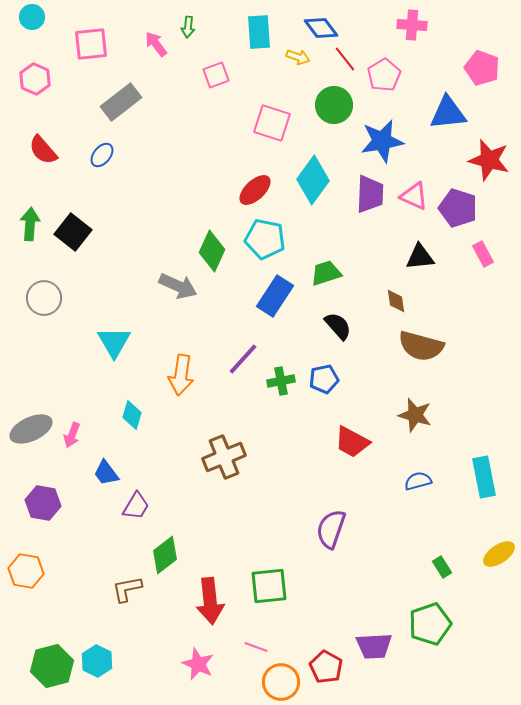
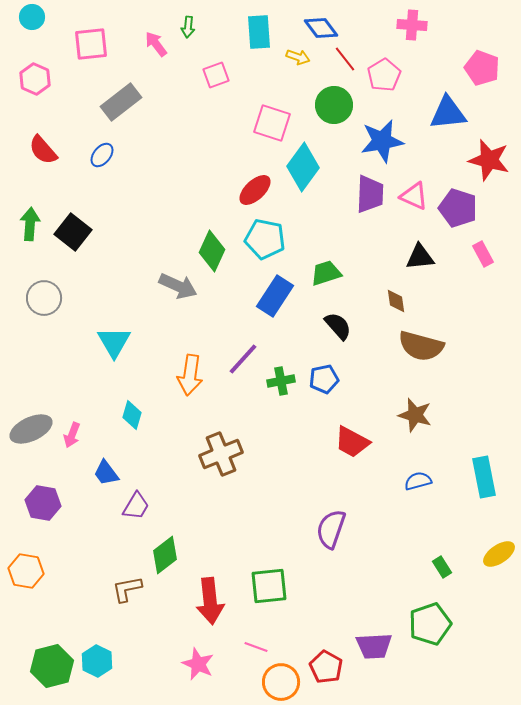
cyan diamond at (313, 180): moved 10 px left, 13 px up
orange arrow at (181, 375): moved 9 px right
brown cross at (224, 457): moved 3 px left, 3 px up
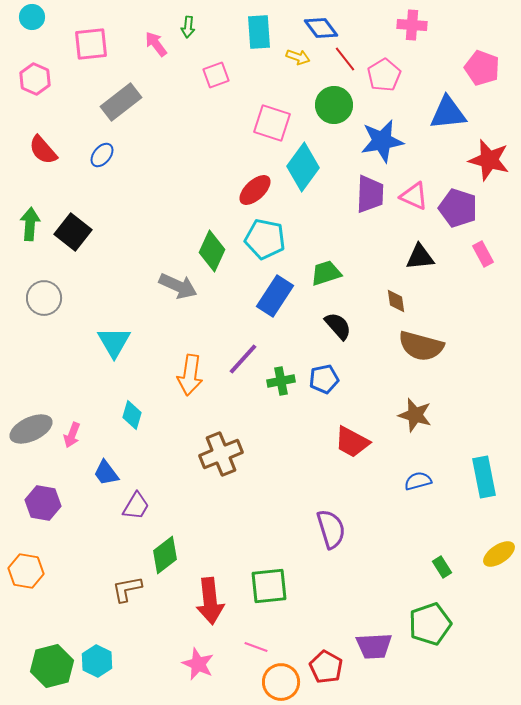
purple semicircle at (331, 529): rotated 144 degrees clockwise
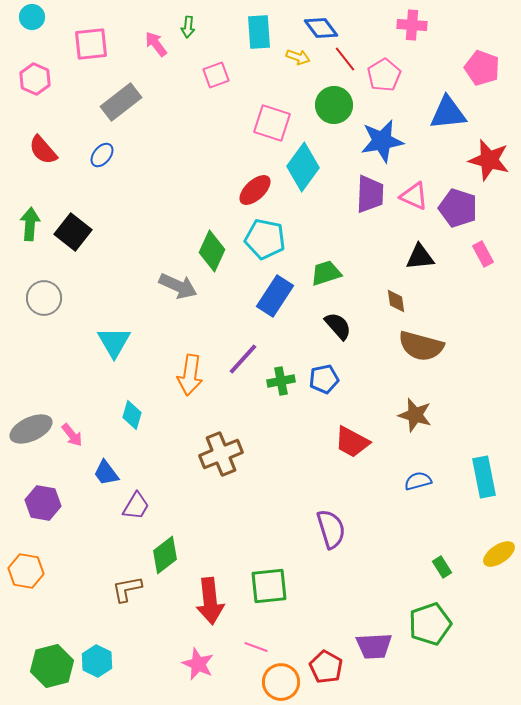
pink arrow at (72, 435): rotated 60 degrees counterclockwise
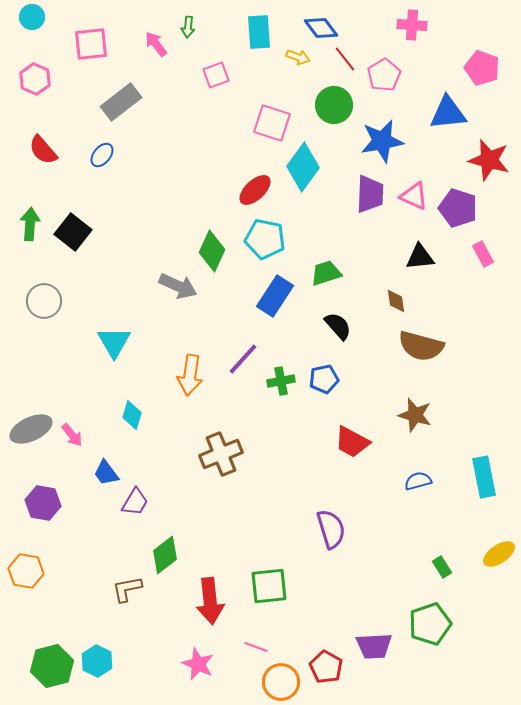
gray circle at (44, 298): moved 3 px down
purple trapezoid at (136, 506): moved 1 px left, 4 px up
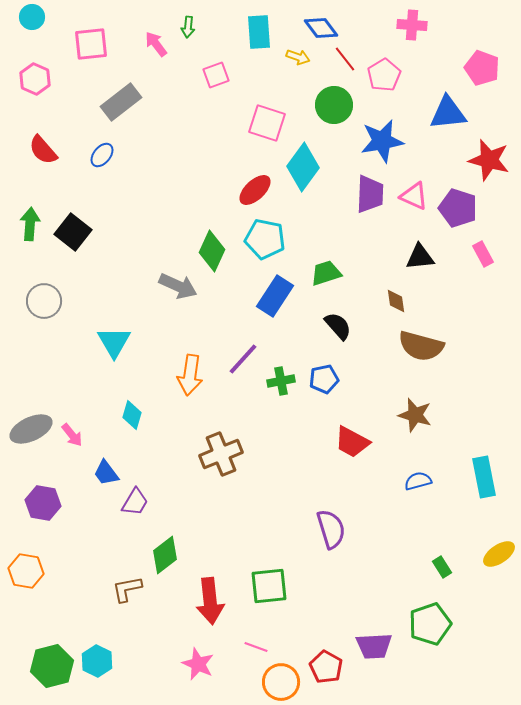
pink square at (272, 123): moved 5 px left
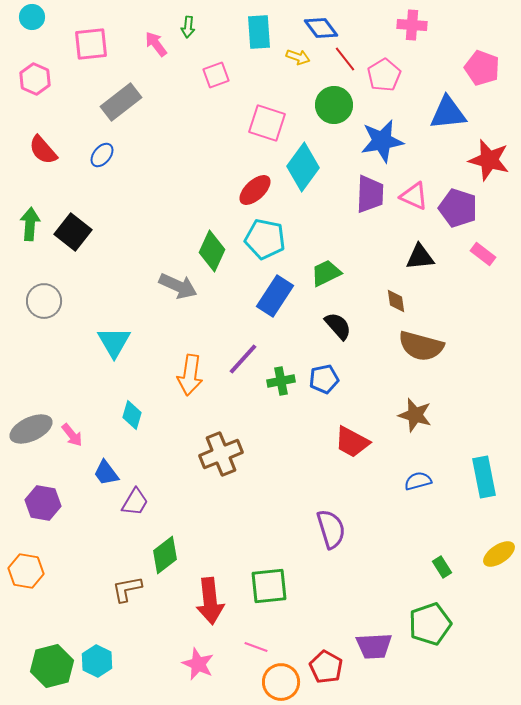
pink rectangle at (483, 254): rotated 25 degrees counterclockwise
green trapezoid at (326, 273): rotated 8 degrees counterclockwise
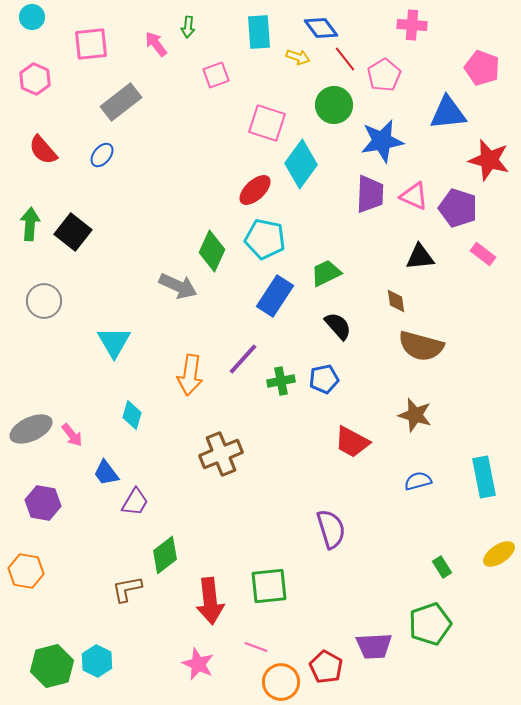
cyan diamond at (303, 167): moved 2 px left, 3 px up
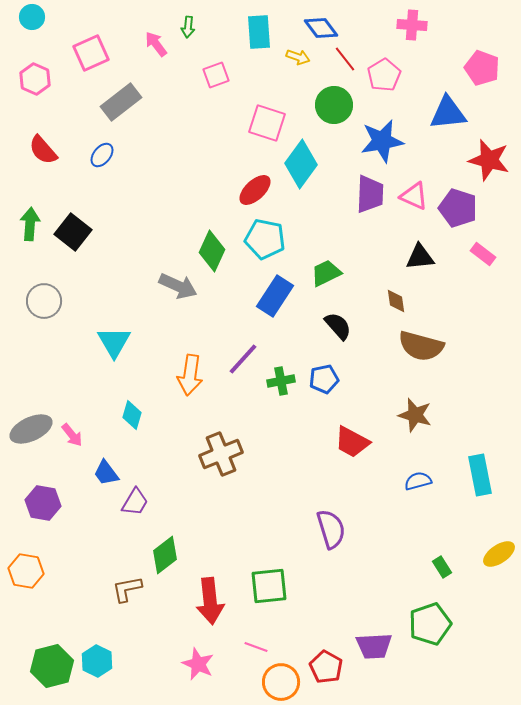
pink square at (91, 44): moved 9 px down; rotated 18 degrees counterclockwise
cyan rectangle at (484, 477): moved 4 px left, 2 px up
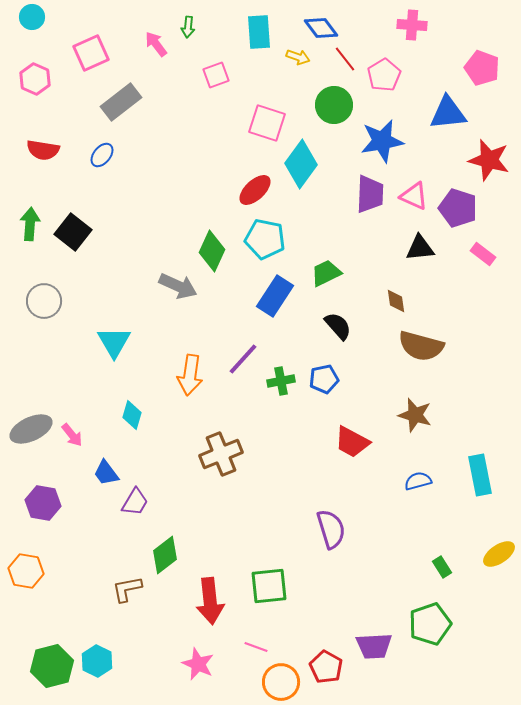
red semicircle at (43, 150): rotated 40 degrees counterclockwise
black triangle at (420, 257): moved 9 px up
